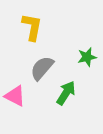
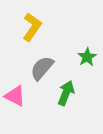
yellow L-shape: rotated 24 degrees clockwise
green star: rotated 18 degrees counterclockwise
green arrow: rotated 10 degrees counterclockwise
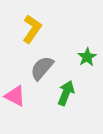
yellow L-shape: moved 2 px down
